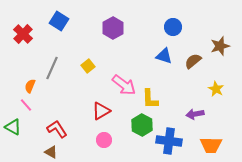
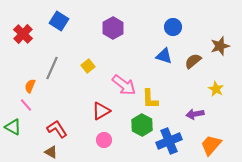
blue cross: rotated 30 degrees counterclockwise
orange trapezoid: rotated 130 degrees clockwise
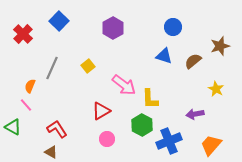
blue square: rotated 12 degrees clockwise
pink circle: moved 3 px right, 1 px up
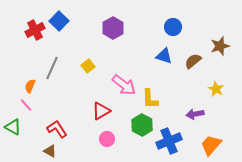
red cross: moved 12 px right, 4 px up; rotated 18 degrees clockwise
brown triangle: moved 1 px left, 1 px up
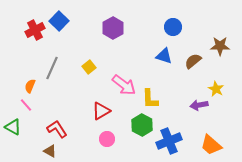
brown star: rotated 18 degrees clockwise
yellow square: moved 1 px right, 1 px down
purple arrow: moved 4 px right, 9 px up
orange trapezoid: rotated 90 degrees counterclockwise
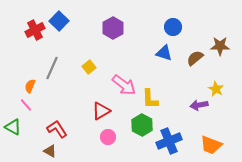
blue triangle: moved 3 px up
brown semicircle: moved 2 px right, 3 px up
pink circle: moved 1 px right, 2 px up
orange trapezoid: rotated 20 degrees counterclockwise
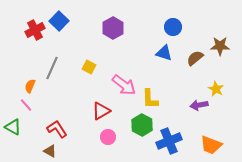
yellow square: rotated 24 degrees counterclockwise
